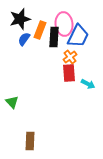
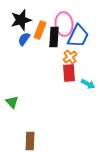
black star: moved 1 px right, 1 px down
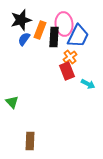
red rectangle: moved 2 px left, 2 px up; rotated 18 degrees counterclockwise
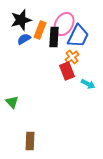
pink ellipse: rotated 35 degrees clockwise
blue semicircle: rotated 24 degrees clockwise
orange cross: moved 2 px right
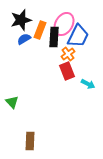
orange cross: moved 4 px left, 3 px up
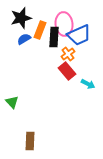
black star: moved 2 px up
pink ellipse: rotated 35 degrees counterclockwise
blue trapezoid: moved 1 px right, 1 px up; rotated 40 degrees clockwise
red rectangle: rotated 18 degrees counterclockwise
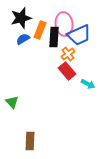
blue semicircle: moved 1 px left
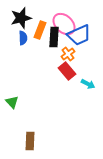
pink ellipse: rotated 40 degrees counterclockwise
blue semicircle: moved 1 px up; rotated 120 degrees clockwise
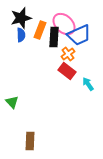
blue semicircle: moved 2 px left, 3 px up
red rectangle: rotated 12 degrees counterclockwise
cyan arrow: rotated 152 degrees counterclockwise
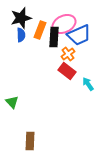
pink ellipse: rotated 70 degrees counterclockwise
